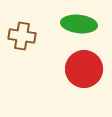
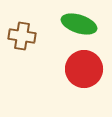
green ellipse: rotated 12 degrees clockwise
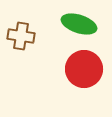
brown cross: moved 1 px left
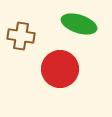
red circle: moved 24 px left
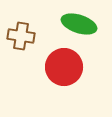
red circle: moved 4 px right, 2 px up
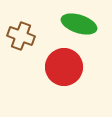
brown cross: rotated 12 degrees clockwise
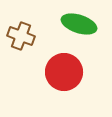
red circle: moved 5 px down
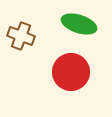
red circle: moved 7 px right
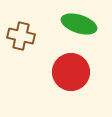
brown cross: rotated 8 degrees counterclockwise
